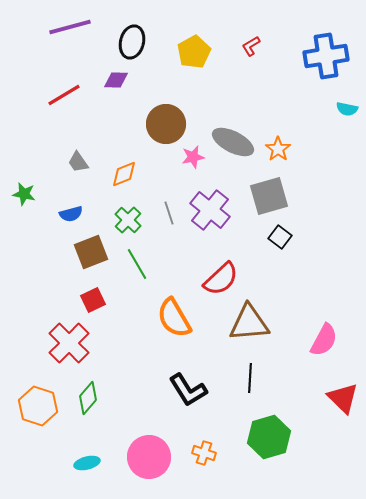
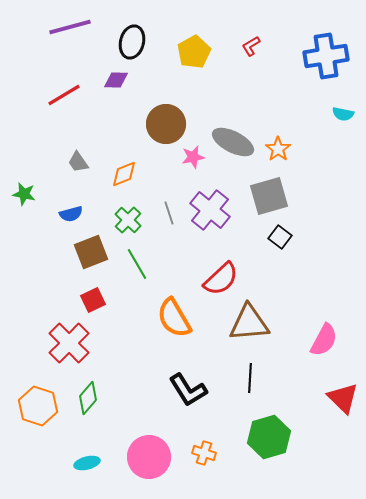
cyan semicircle: moved 4 px left, 5 px down
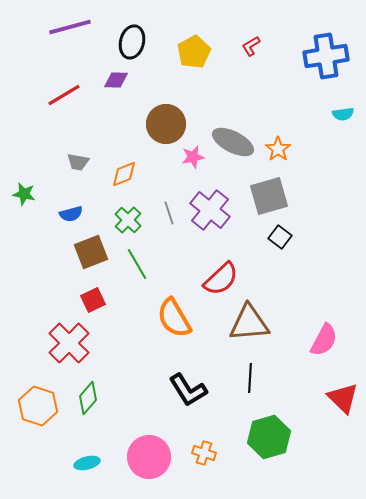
cyan semicircle: rotated 20 degrees counterclockwise
gray trapezoid: rotated 45 degrees counterclockwise
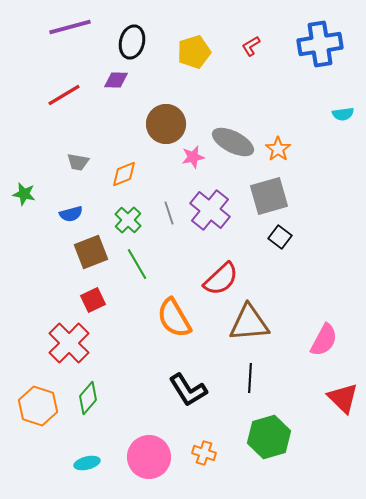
yellow pentagon: rotated 12 degrees clockwise
blue cross: moved 6 px left, 12 px up
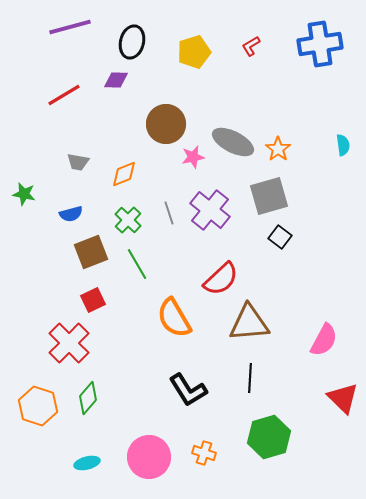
cyan semicircle: moved 31 px down; rotated 90 degrees counterclockwise
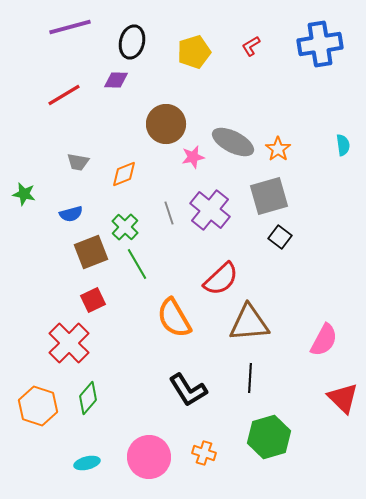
green cross: moved 3 px left, 7 px down
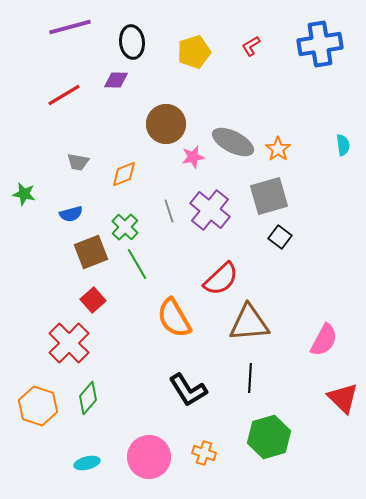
black ellipse: rotated 20 degrees counterclockwise
gray line: moved 2 px up
red square: rotated 15 degrees counterclockwise
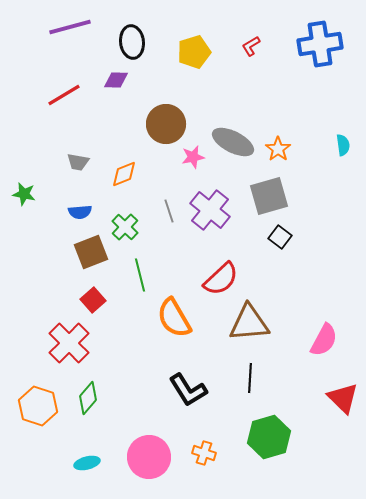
blue semicircle: moved 9 px right, 2 px up; rotated 10 degrees clockwise
green line: moved 3 px right, 11 px down; rotated 16 degrees clockwise
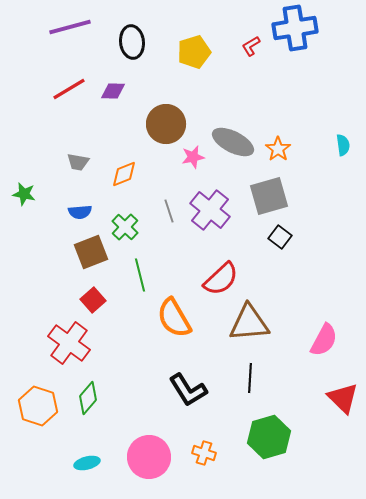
blue cross: moved 25 px left, 16 px up
purple diamond: moved 3 px left, 11 px down
red line: moved 5 px right, 6 px up
red cross: rotated 9 degrees counterclockwise
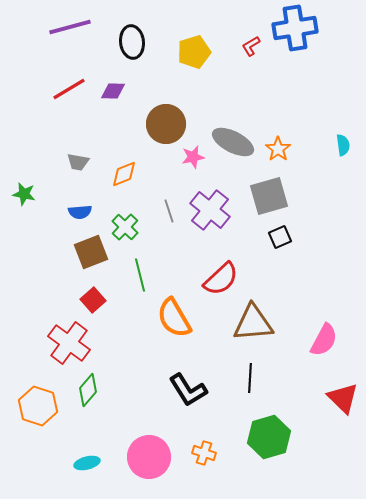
black square: rotated 30 degrees clockwise
brown triangle: moved 4 px right
green diamond: moved 8 px up
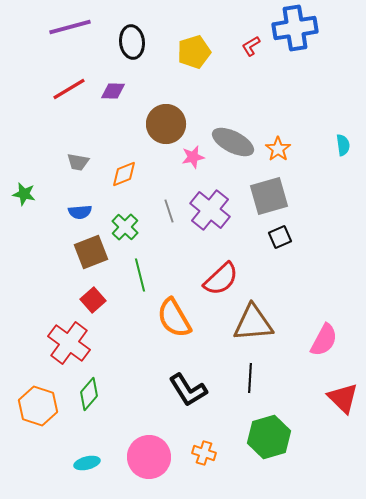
green diamond: moved 1 px right, 4 px down
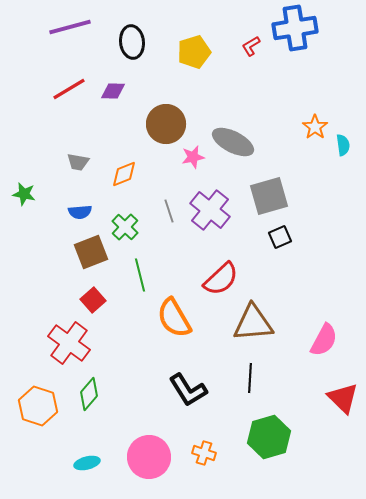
orange star: moved 37 px right, 22 px up
